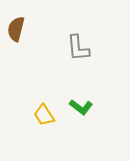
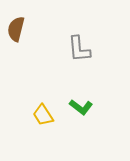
gray L-shape: moved 1 px right, 1 px down
yellow trapezoid: moved 1 px left
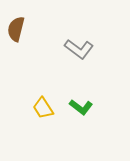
gray L-shape: rotated 48 degrees counterclockwise
yellow trapezoid: moved 7 px up
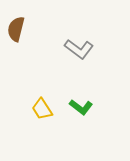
yellow trapezoid: moved 1 px left, 1 px down
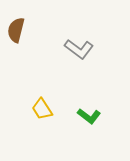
brown semicircle: moved 1 px down
green L-shape: moved 8 px right, 9 px down
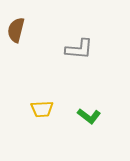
gray L-shape: rotated 32 degrees counterclockwise
yellow trapezoid: rotated 60 degrees counterclockwise
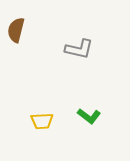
gray L-shape: rotated 8 degrees clockwise
yellow trapezoid: moved 12 px down
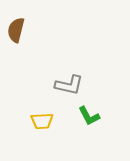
gray L-shape: moved 10 px left, 36 px down
green L-shape: rotated 25 degrees clockwise
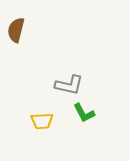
green L-shape: moved 5 px left, 3 px up
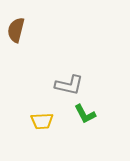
green L-shape: moved 1 px right, 1 px down
